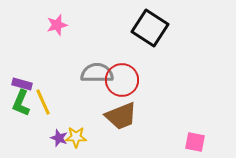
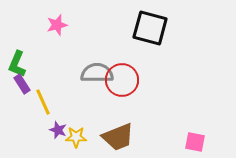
black square: rotated 18 degrees counterclockwise
purple rectangle: rotated 42 degrees clockwise
green L-shape: moved 4 px left, 39 px up
brown trapezoid: moved 3 px left, 21 px down
purple star: moved 1 px left, 8 px up
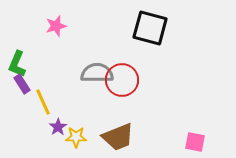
pink star: moved 1 px left, 1 px down
purple star: moved 3 px up; rotated 18 degrees clockwise
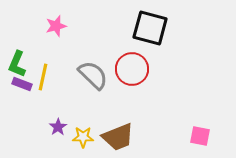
gray semicircle: moved 4 px left, 2 px down; rotated 44 degrees clockwise
red circle: moved 10 px right, 11 px up
purple rectangle: rotated 36 degrees counterclockwise
yellow line: moved 25 px up; rotated 36 degrees clockwise
yellow star: moved 7 px right
pink square: moved 5 px right, 6 px up
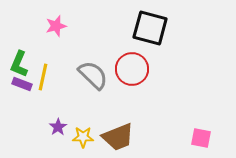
green L-shape: moved 2 px right
pink square: moved 1 px right, 2 px down
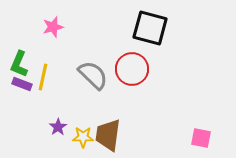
pink star: moved 3 px left, 1 px down
brown trapezoid: moved 10 px left, 2 px up; rotated 120 degrees clockwise
